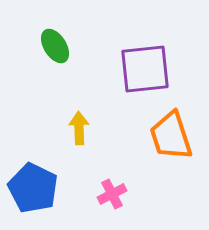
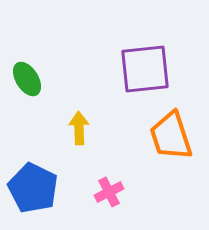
green ellipse: moved 28 px left, 33 px down
pink cross: moved 3 px left, 2 px up
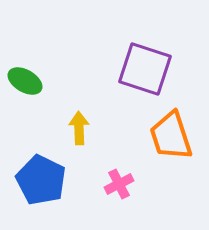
purple square: rotated 24 degrees clockwise
green ellipse: moved 2 px left, 2 px down; rotated 28 degrees counterclockwise
blue pentagon: moved 8 px right, 8 px up
pink cross: moved 10 px right, 8 px up
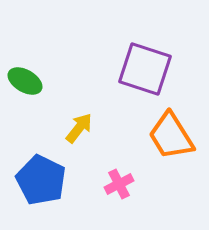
yellow arrow: rotated 40 degrees clockwise
orange trapezoid: rotated 14 degrees counterclockwise
